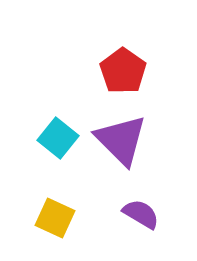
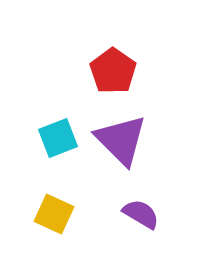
red pentagon: moved 10 px left
cyan square: rotated 30 degrees clockwise
yellow square: moved 1 px left, 4 px up
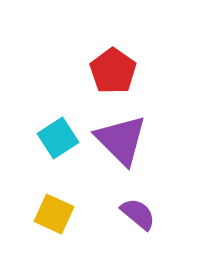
cyan square: rotated 12 degrees counterclockwise
purple semicircle: moved 3 px left; rotated 9 degrees clockwise
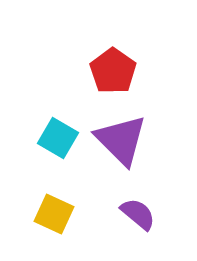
cyan square: rotated 27 degrees counterclockwise
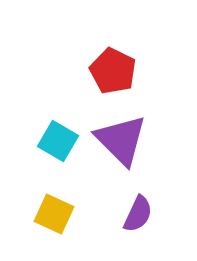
red pentagon: rotated 9 degrees counterclockwise
cyan square: moved 3 px down
purple semicircle: rotated 75 degrees clockwise
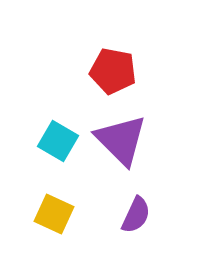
red pentagon: rotated 15 degrees counterclockwise
purple semicircle: moved 2 px left, 1 px down
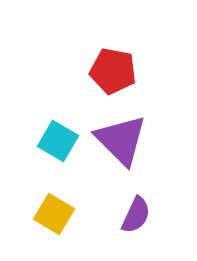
yellow square: rotated 6 degrees clockwise
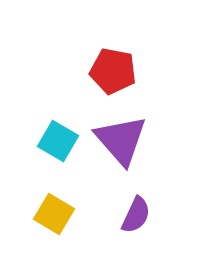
purple triangle: rotated 4 degrees clockwise
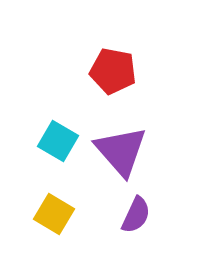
purple triangle: moved 11 px down
